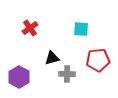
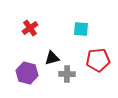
purple hexagon: moved 8 px right, 4 px up; rotated 15 degrees counterclockwise
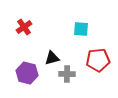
red cross: moved 6 px left, 1 px up
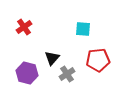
cyan square: moved 2 px right
black triangle: rotated 35 degrees counterclockwise
gray cross: rotated 35 degrees counterclockwise
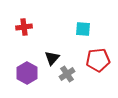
red cross: rotated 28 degrees clockwise
purple hexagon: rotated 15 degrees clockwise
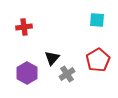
cyan square: moved 14 px right, 9 px up
red pentagon: rotated 25 degrees counterclockwise
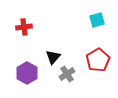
cyan square: rotated 21 degrees counterclockwise
black triangle: moved 1 px right, 1 px up
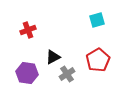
red cross: moved 4 px right, 3 px down; rotated 14 degrees counterclockwise
black triangle: rotated 21 degrees clockwise
purple hexagon: rotated 20 degrees counterclockwise
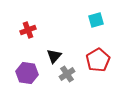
cyan square: moved 1 px left
black triangle: moved 1 px right, 1 px up; rotated 21 degrees counterclockwise
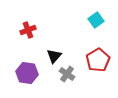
cyan square: rotated 21 degrees counterclockwise
gray cross: rotated 21 degrees counterclockwise
